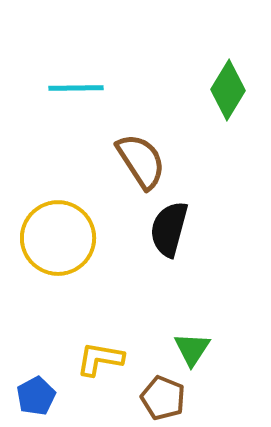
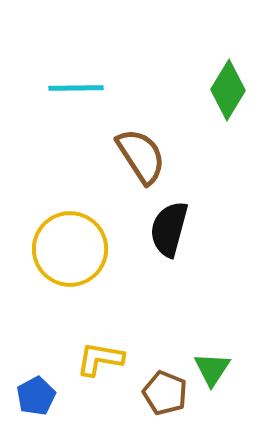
brown semicircle: moved 5 px up
yellow circle: moved 12 px right, 11 px down
green triangle: moved 20 px right, 20 px down
brown pentagon: moved 2 px right, 5 px up
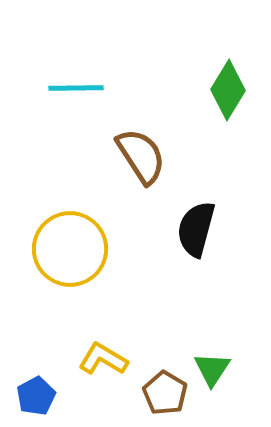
black semicircle: moved 27 px right
yellow L-shape: moved 3 px right; rotated 21 degrees clockwise
brown pentagon: rotated 9 degrees clockwise
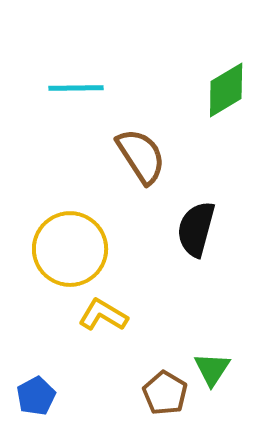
green diamond: moved 2 px left; rotated 28 degrees clockwise
yellow L-shape: moved 44 px up
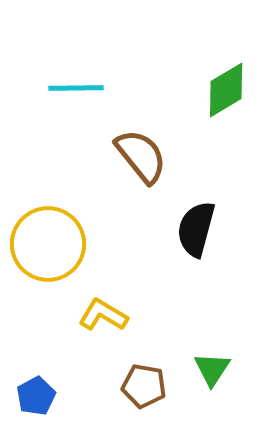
brown semicircle: rotated 6 degrees counterclockwise
yellow circle: moved 22 px left, 5 px up
brown pentagon: moved 21 px left, 7 px up; rotated 21 degrees counterclockwise
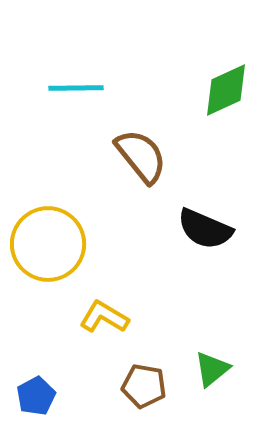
green diamond: rotated 6 degrees clockwise
black semicircle: moved 9 px right; rotated 82 degrees counterclockwise
yellow L-shape: moved 1 px right, 2 px down
green triangle: rotated 18 degrees clockwise
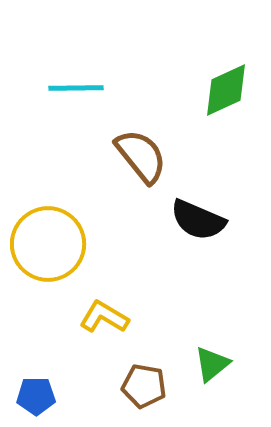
black semicircle: moved 7 px left, 9 px up
green triangle: moved 5 px up
blue pentagon: rotated 27 degrees clockwise
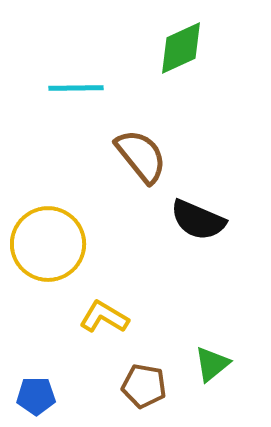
green diamond: moved 45 px left, 42 px up
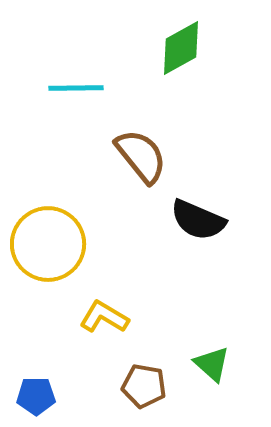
green diamond: rotated 4 degrees counterclockwise
green triangle: rotated 39 degrees counterclockwise
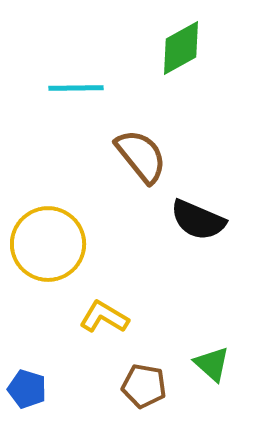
blue pentagon: moved 9 px left, 7 px up; rotated 18 degrees clockwise
